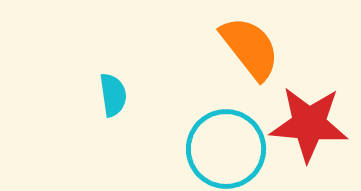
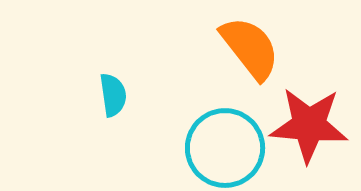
red star: moved 1 px down
cyan circle: moved 1 px left, 1 px up
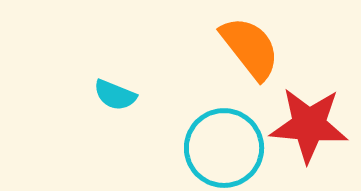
cyan semicircle: moved 2 px right; rotated 120 degrees clockwise
cyan circle: moved 1 px left
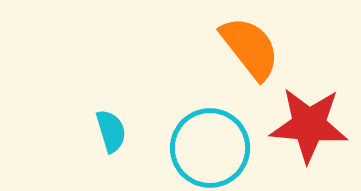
cyan semicircle: moved 4 px left, 36 px down; rotated 129 degrees counterclockwise
cyan circle: moved 14 px left
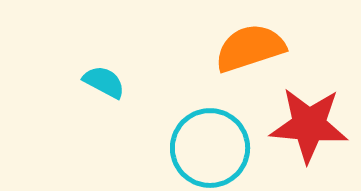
orange semicircle: rotated 70 degrees counterclockwise
cyan semicircle: moved 7 px left, 49 px up; rotated 45 degrees counterclockwise
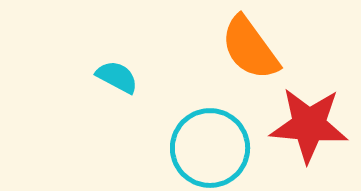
orange semicircle: rotated 108 degrees counterclockwise
cyan semicircle: moved 13 px right, 5 px up
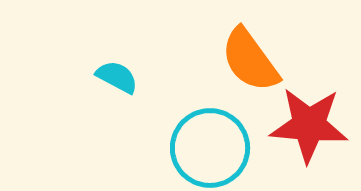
orange semicircle: moved 12 px down
